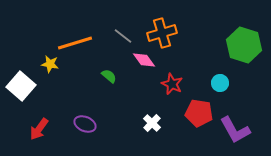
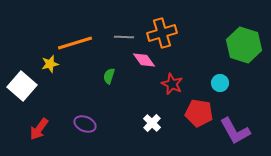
gray line: moved 1 px right, 1 px down; rotated 36 degrees counterclockwise
yellow star: rotated 24 degrees counterclockwise
green semicircle: rotated 112 degrees counterclockwise
white square: moved 1 px right
purple L-shape: moved 1 px down
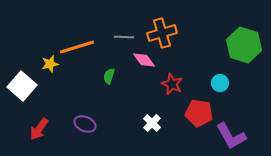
orange line: moved 2 px right, 4 px down
purple L-shape: moved 4 px left, 5 px down
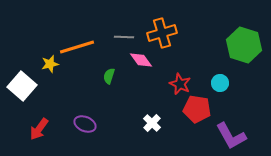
pink diamond: moved 3 px left
red star: moved 8 px right
red pentagon: moved 2 px left, 4 px up
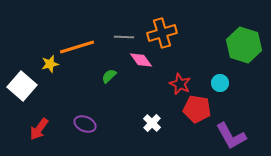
green semicircle: rotated 28 degrees clockwise
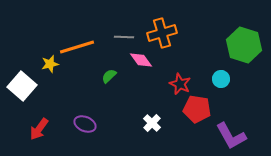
cyan circle: moved 1 px right, 4 px up
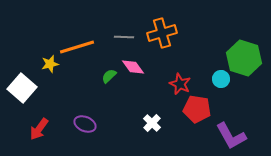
green hexagon: moved 13 px down
pink diamond: moved 8 px left, 7 px down
white square: moved 2 px down
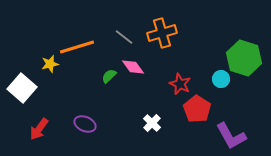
gray line: rotated 36 degrees clockwise
red pentagon: rotated 24 degrees clockwise
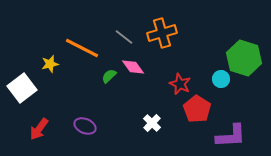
orange line: moved 5 px right, 1 px down; rotated 44 degrees clockwise
white square: rotated 12 degrees clockwise
purple ellipse: moved 2 px down
purple L-shape: rotated 64 degrees counterclockwise
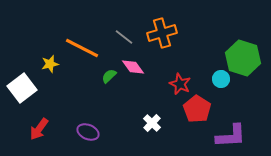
green hexagon: moved 1 px left
purple ellipse: moved 3 px right, 6 px down
